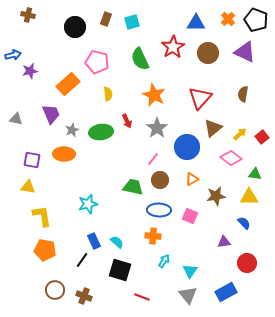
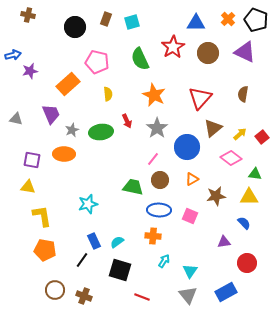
cyan semicircle at (117, 242): rotated 80 degrees counterclockwise
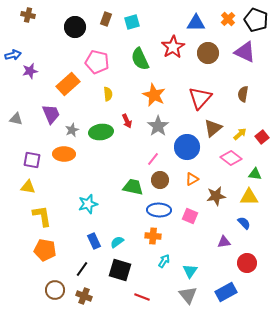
gray star at (157, 128): moved 1 px right, 2 px up
black line at (82, 260): moved 9 px down
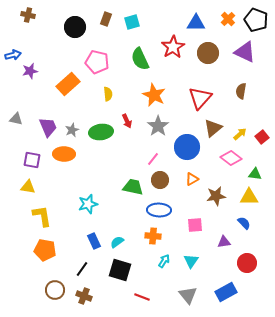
brown semicircle at (243, 94): moved 2 px left, 3 px up
purple trapezoid at (51, 114): moved 3 px left, 13 px down
pink square at (190, 216): moved 5 px right, 9 px down; rotated 28 degrees counterclockwise
cyan triangle at (190, 271): moved 1 px right, 10 px up
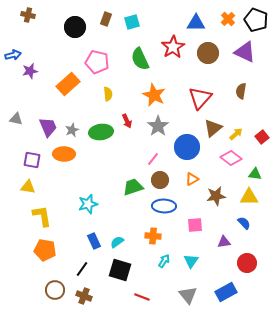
yellow arrow at (240, 134): moved 4 px left
green trapezoid at (133, 187): rotated 30 degrees counterclockwise
blue ellipse at (159, 210): moved 5 px right, 4 px up
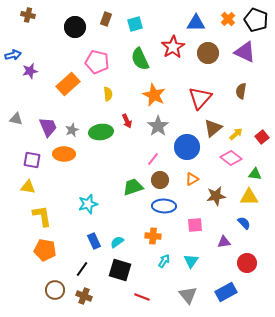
cyan square at (132, 22): moved 3 px right, 2 px down
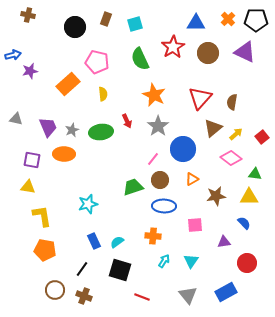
black pentagon at (256, 20): rotated 20 degrees counterclockwise
brown semicircle at (241, 91): moved 9 px left, 11 px down
yellow semicircle at (108, 94): moved 5 px left
blue circle at (187, 147): moved 4 px left, 2 px down
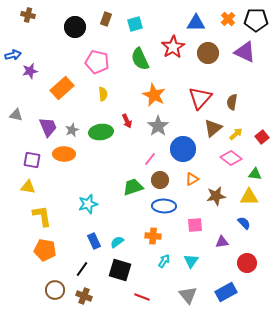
orange rectangle at (68, 84): moved 6 px left, 4 px down
gray triangle at (16, 119): moved 4 px up
pink line at (153, 159): moved 3 px left
purple triangle at (224, 242): moved 2 px left
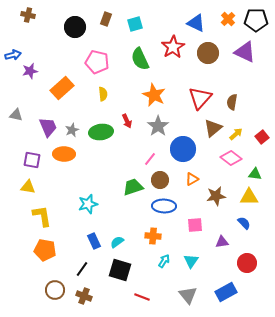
blue triangle at (196, 23): rotated 24 degrees clockwise
